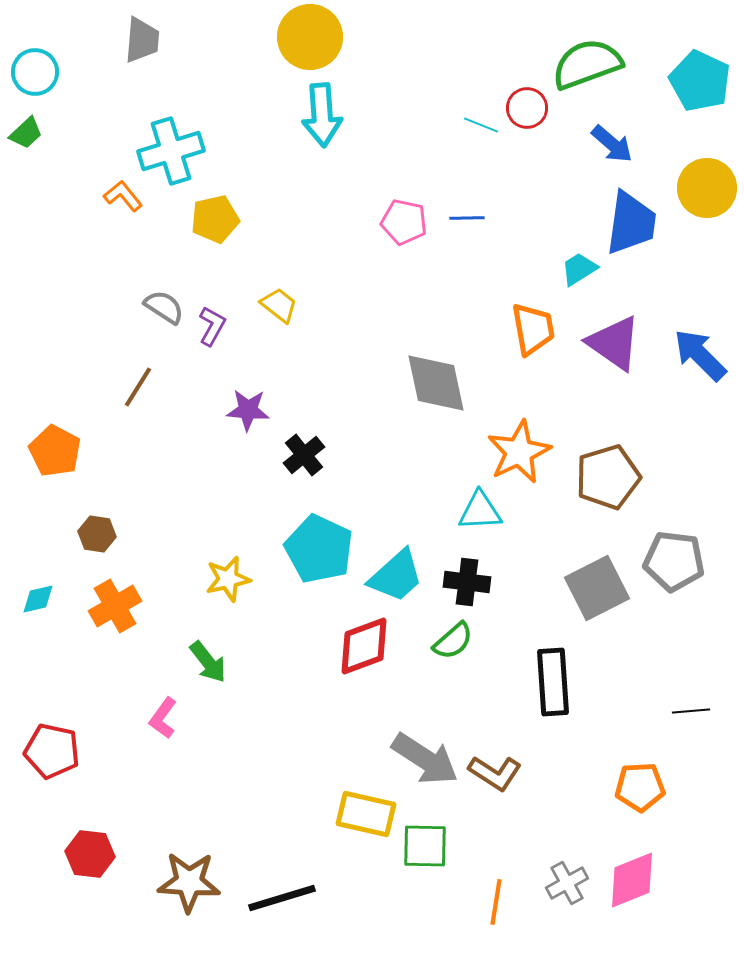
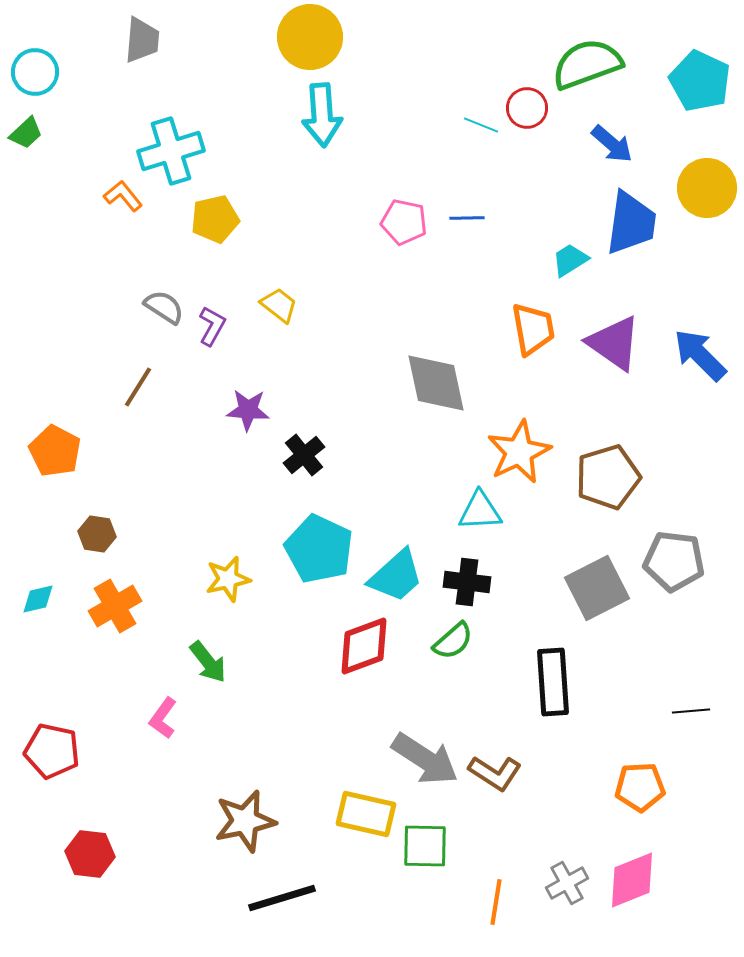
cyan trapezoid at (579, 269): moved 9 px left, 9 px up
brown star at (189, 882): moved 56 px right, 61 px up; rotated 16 degrees counterclockwise
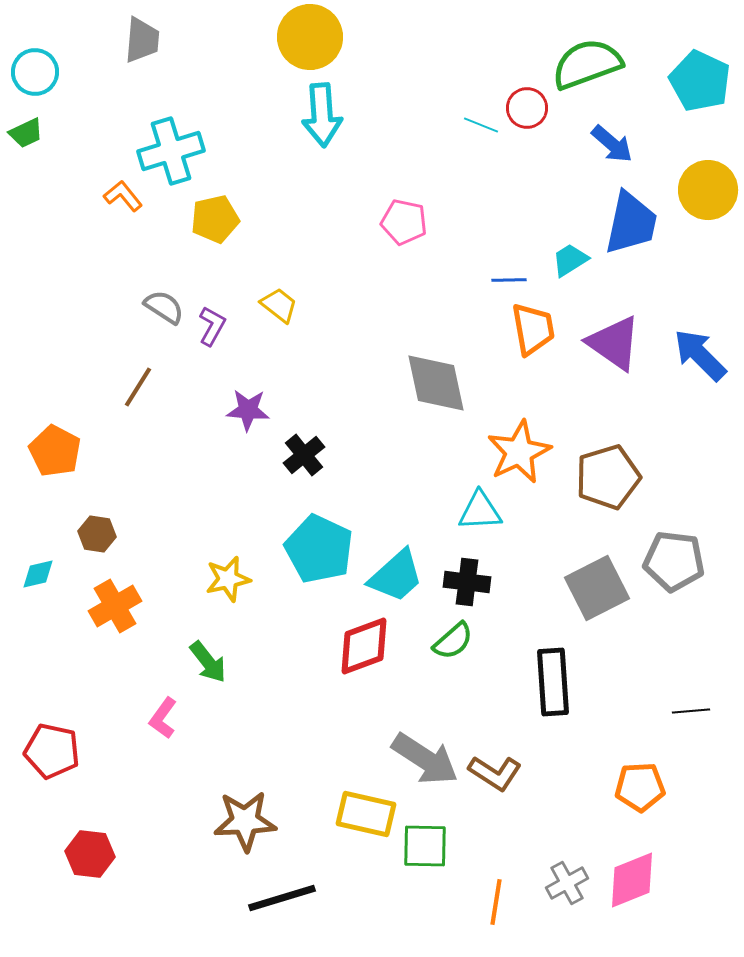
green trapezoid at (26, 133): rotated 18 degrees clockwise
yellow circle at (707, 188): moved 1 px right, 2 px down
blue line at (467, 218): moved 42 px right, 62 px down
blue trapezoid at (631, 223): rotated 4 degrees clockwise
cyan diamond at (38, 599): moved 25 px up
brown star at (245, 821): rotated 10 degrees clockwise
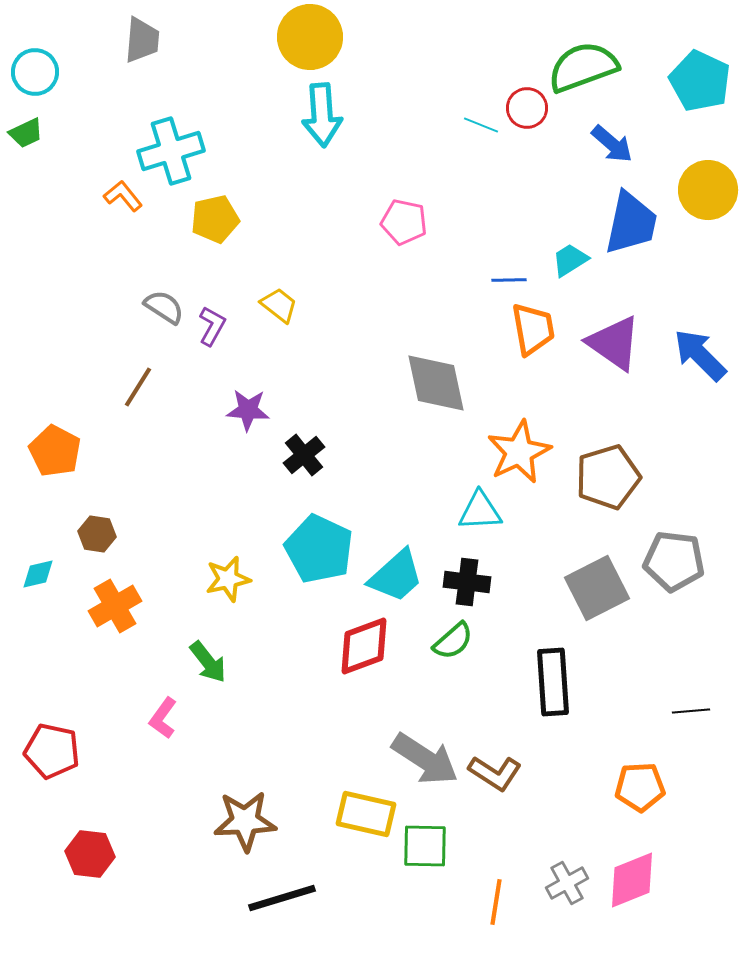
green semicircle at (587, 64): moved 4 px left, 3 px down
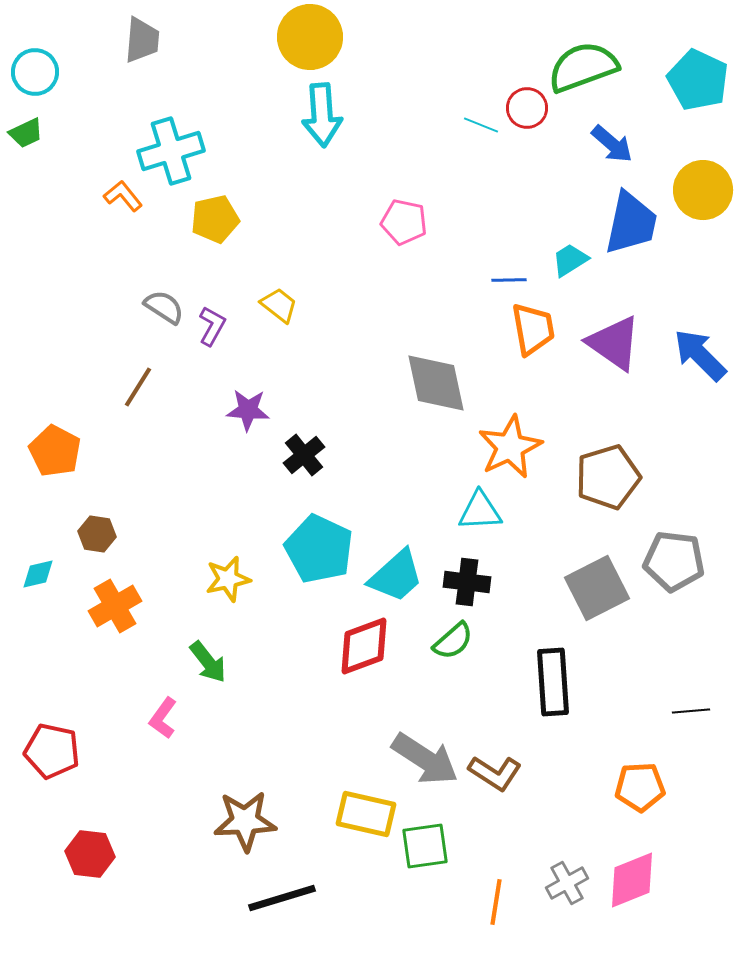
cyan pentagon at (700, 81): moved 2 px left, 1 px up
yellow circle at (708, 190): moved 5 px left
orange star at (519, 452): moved 9 px left, 5 px up
green square at (425, 846): rotated 9 degrees counterclockwise
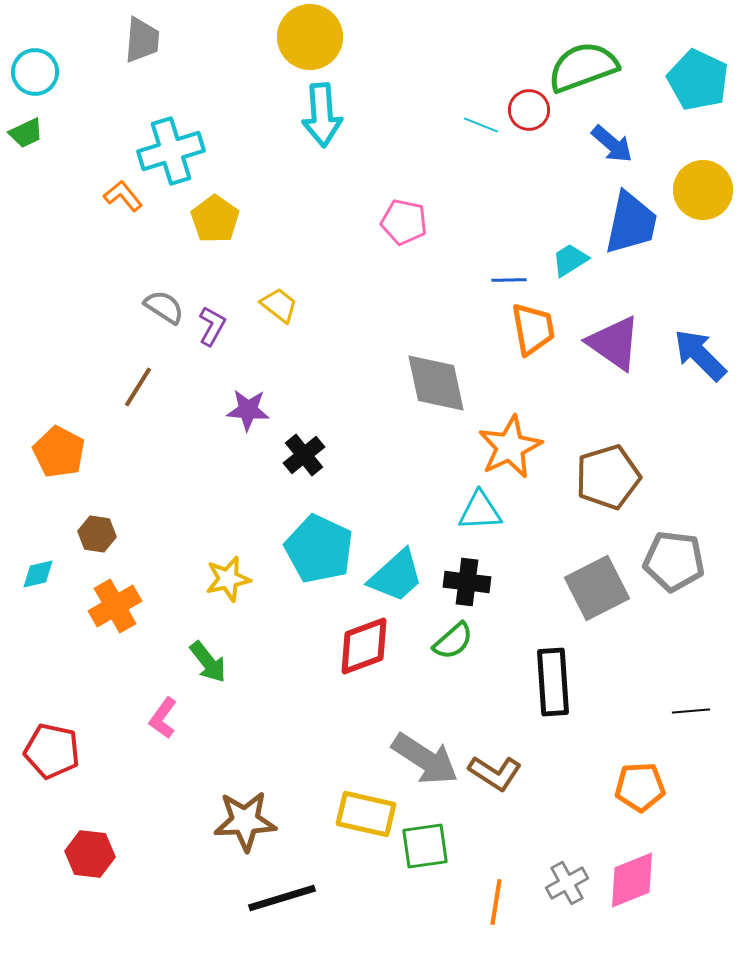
red circle at (527, 108): moved 2 px right, 2 px down
yellow pentagon at (215, 219): rotated 24 degrees counterclockwise
orange pentagon at (55, 451): moved 4 px right, 1 px down
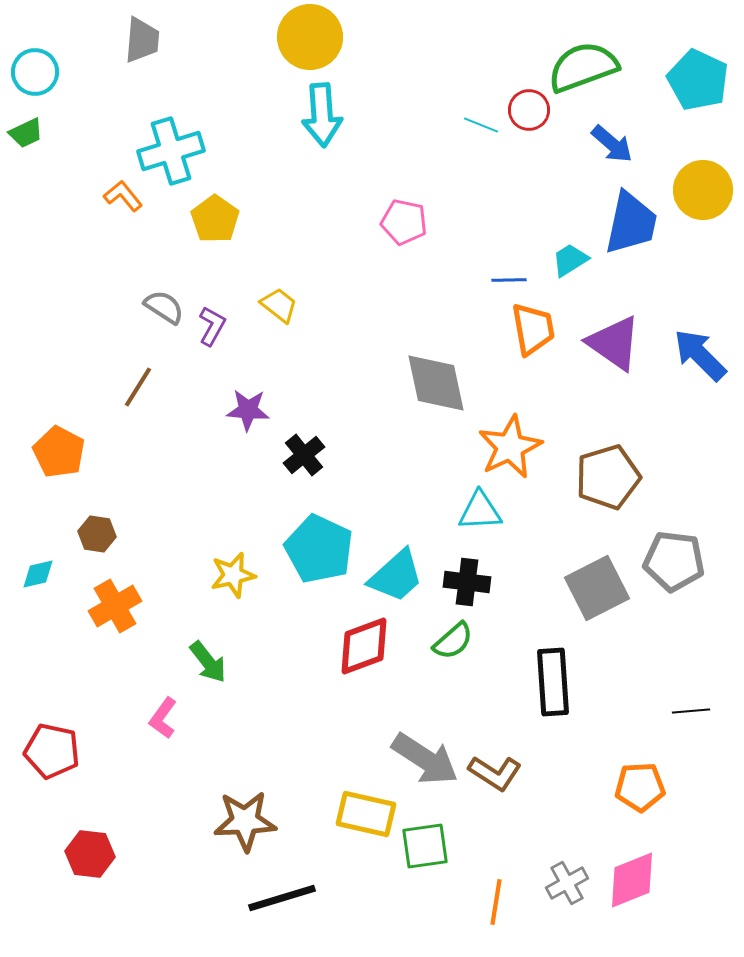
yellow star at (228, 579): moved 5 px right, 4 px up
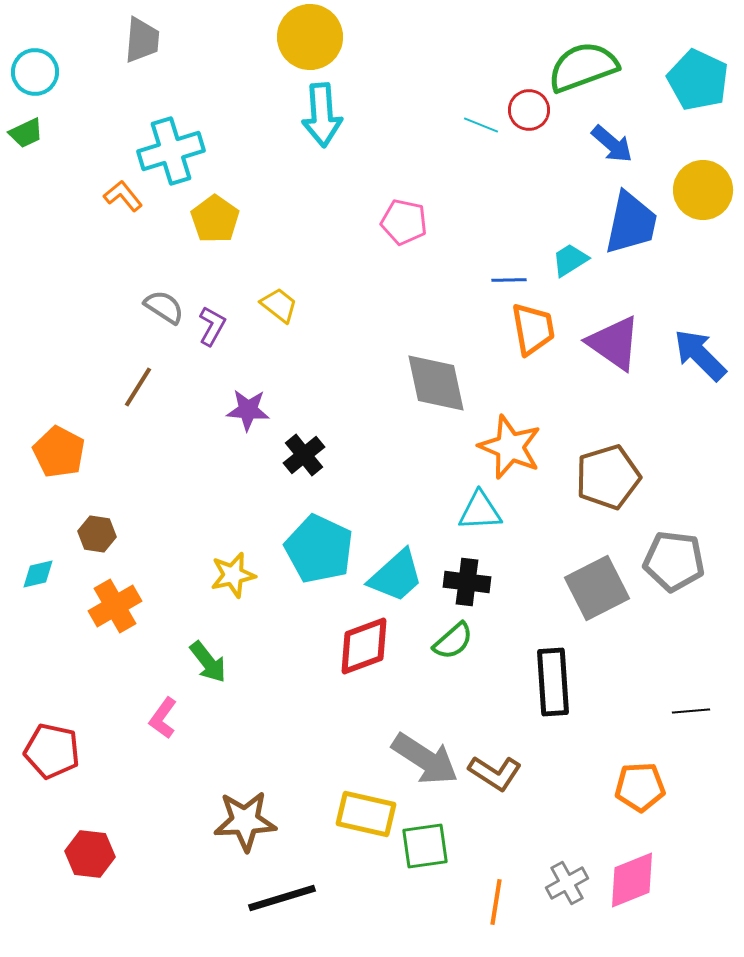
orange star at (510, 447): rotated 24 degrees counterclockwise
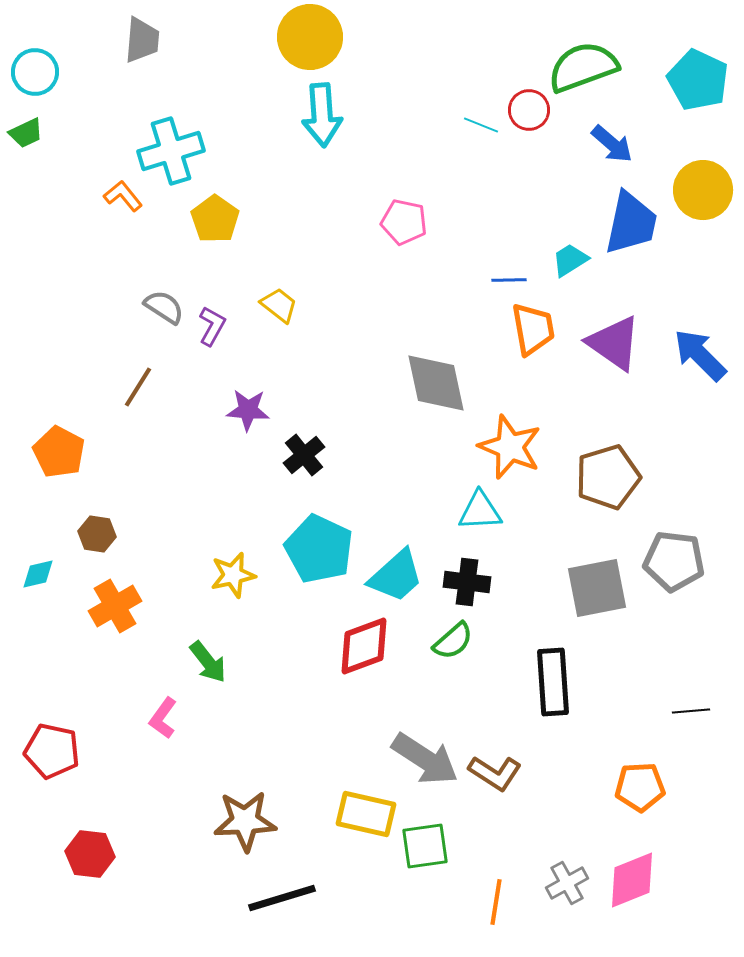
gray square at (597, 588): rotated 16 degrees clockwise
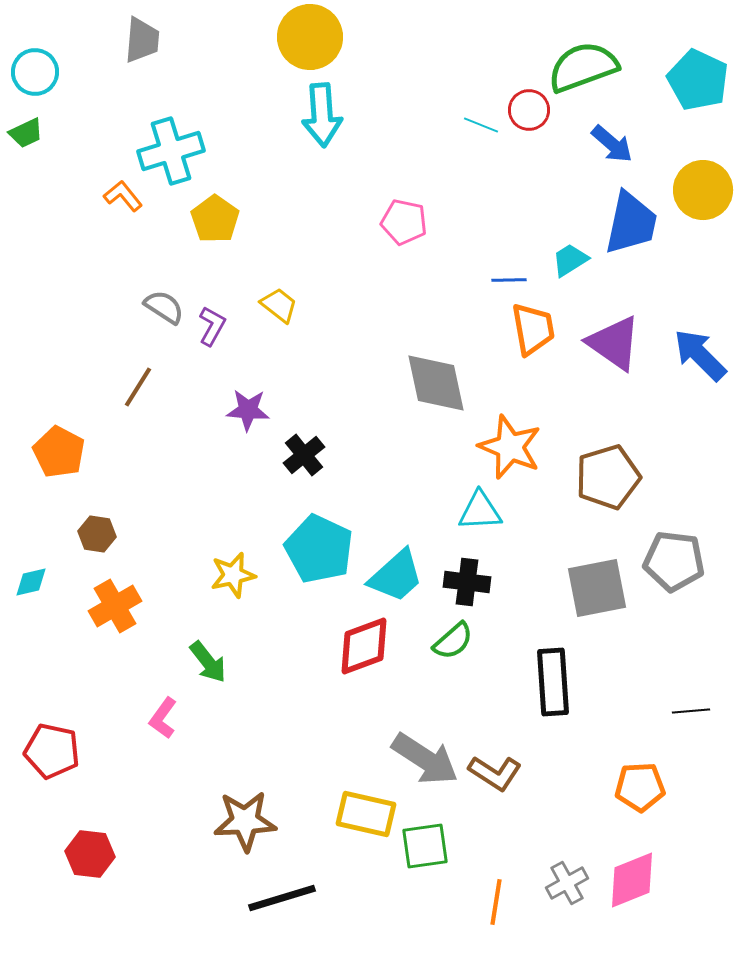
cyan diamond at (38, 574): moved 7 px left, 8 px down
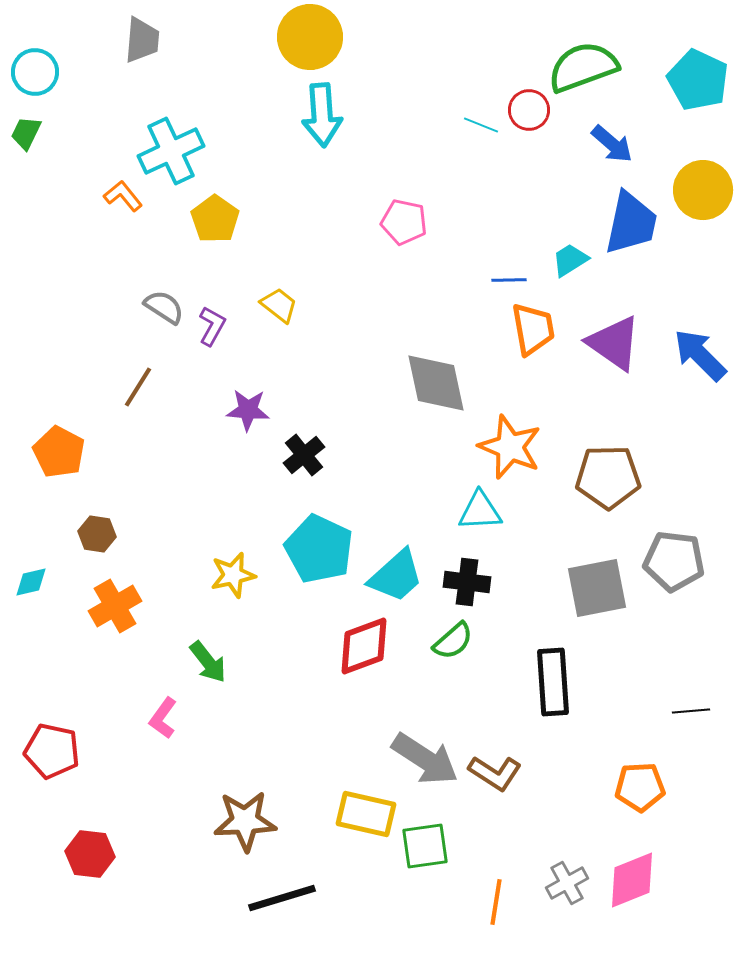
green trapezoid at (26, 133): rotated 141 degrees clockwise
cyan cross at (171, 151): rotated 8 degrees counterclockwise
brown pentagon at (608, 477): rotated 16 degrees clockwise
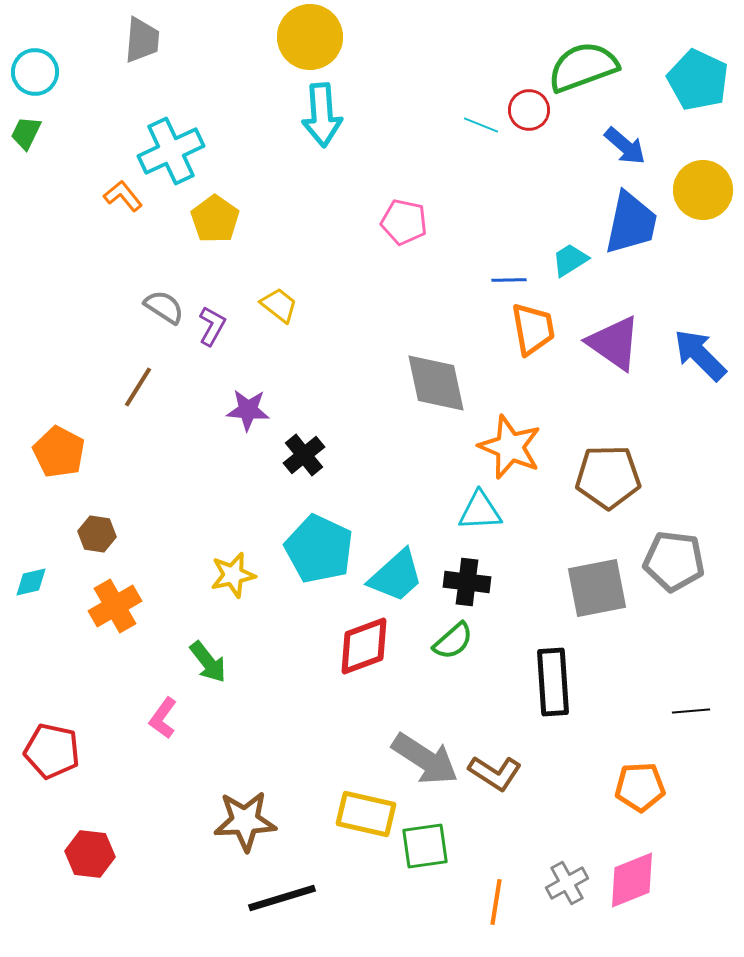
blue arrow at (612, 144): moved 13 px right, 2 px down
